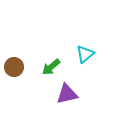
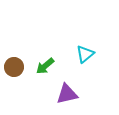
green arrow: moved 6 px left, 1 px up
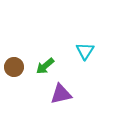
cyan triangle: moved 3 px up; rotated 18 degrees counterclockwise
purple triangle: moved 6 px left
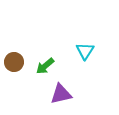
brown circle: moved 5 px up
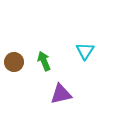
green arrow: moved 1 px left, 5 px up; rotated 108 degrees clockwise
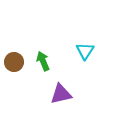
green arrow: moved 1 px left
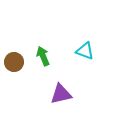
cyan triangle: rotated 42 degrees counterclockwise
green arrow: moved 5 px up
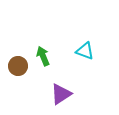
brown circle: moved 4 px right, 4 px down
purple triangle: rotated 20 degrees counterclockwise
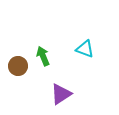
cyan triangle: moved 2 px up
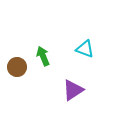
brown circle: moved 1 px left, 1 px down
purple triangle: moved 12 px right, 4 px up
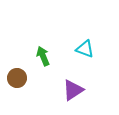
brown circle: moved 11 px down
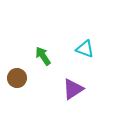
green arrow: rotated 12 degrees counterclockwise
purple triangle: moved 1 px up
